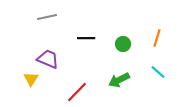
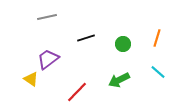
black line: rotated 18 degrees counterclockwise
purple trapezoid: rotated 60 degrees counterclockwise
yellow triangle: rotated 28 degrees counterclockwise
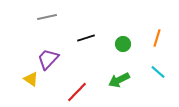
purple trapezoid: rotated 10 degrees counterclockwise
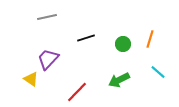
orange line: moved 7 px left, 1 px down
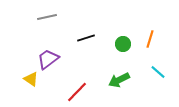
purple trapezoid: rotated 10 degrees clockwise
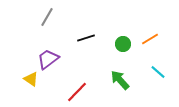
gray line: rotated 48 degrees counterclockwise
orange line: rotated 42 degrees clockwise
green arrow: moved 1 px right; rotated 75 degrees clockwise
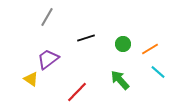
orange line: moved 10 px down
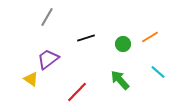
orange line: moved 12 px up
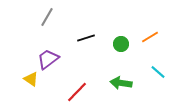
green circle: moved 2 px left
green arrow: moved 1 px right, 3 px down; rotated 40 degrees counterclockwise
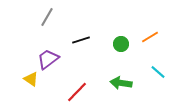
black line: moved 5 px left, 2 px down
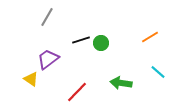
green circle: moved 20 px left, 1 px up
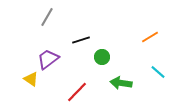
green circle: moved 1 px right, 14 px down
